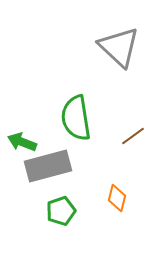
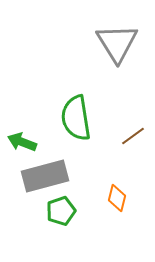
gray triangle: moved 2 px left, 4 px up; rotated 15 degrees clockwise
gray rectangle: moved 3 px left, 10 px down
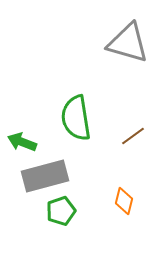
gray triangle: moved 11 px right; rotated 42 degrees counterclockwise
orange diamond: moved 7 px right, 3 px down
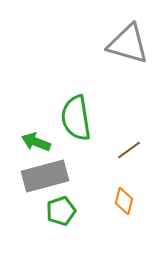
gray triangle: moved 1 px down
brown line: moved 4 px left, 14 px down
green arrow: moved 14 px right
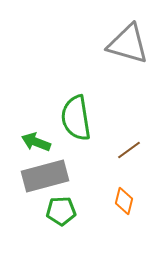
green pentagon: rotated 16 degrees clockwise
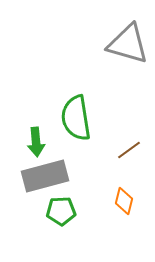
green arrow: rotated 116 degrees counterclockwise
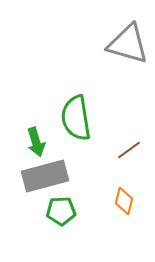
green arrow: rotated 12 degrees counterclockwise
